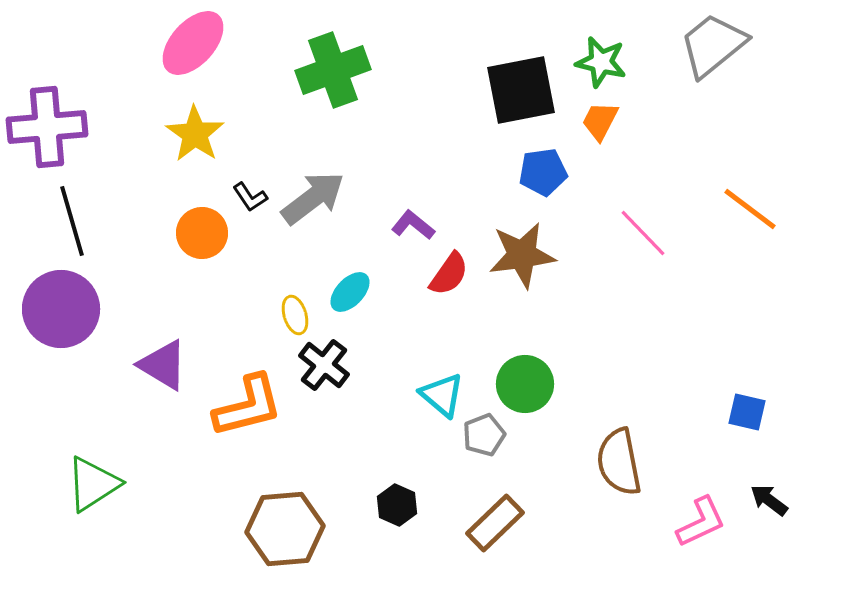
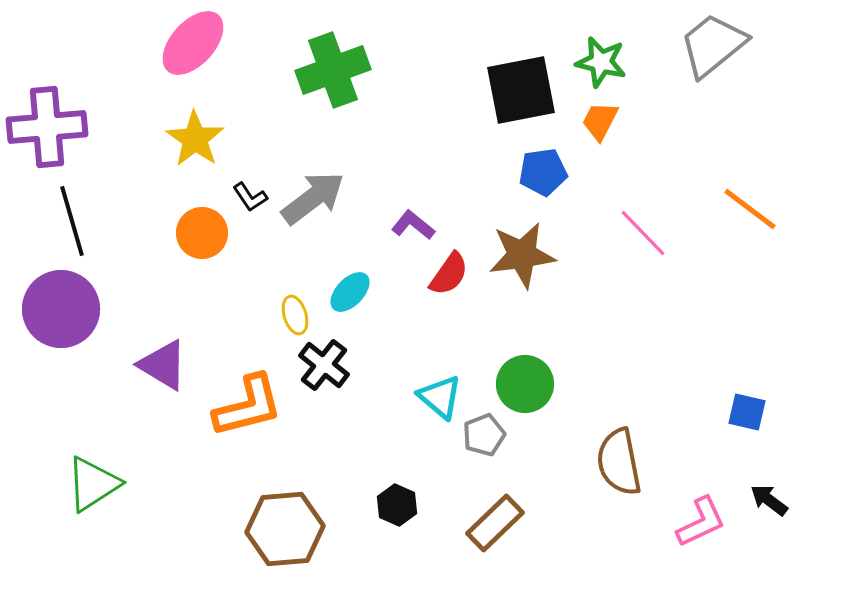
yellow star: moved 5 px down
cyan triangle: moved 2 px left, 2 px down
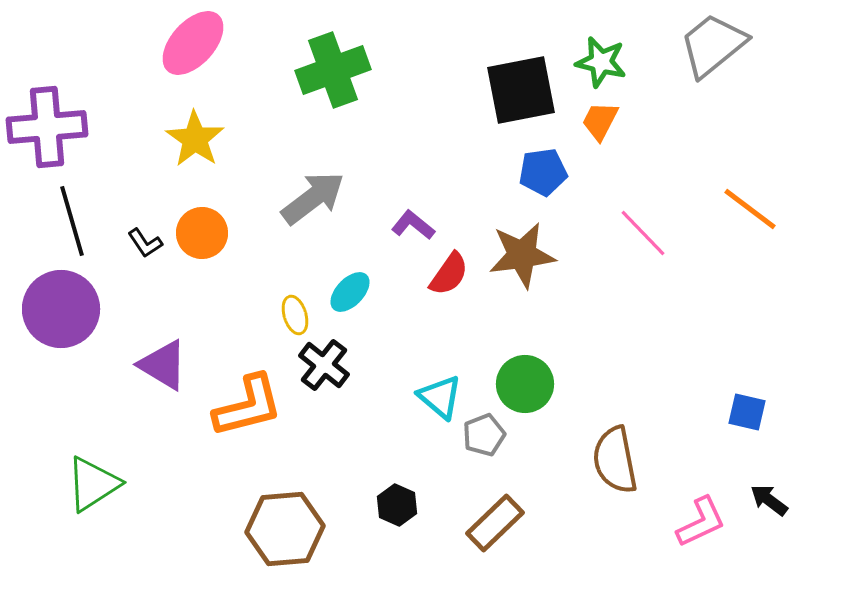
black L-shape: moved 105 px left, 46 px down
brown semicircle: moved 4 px left, 2 px up
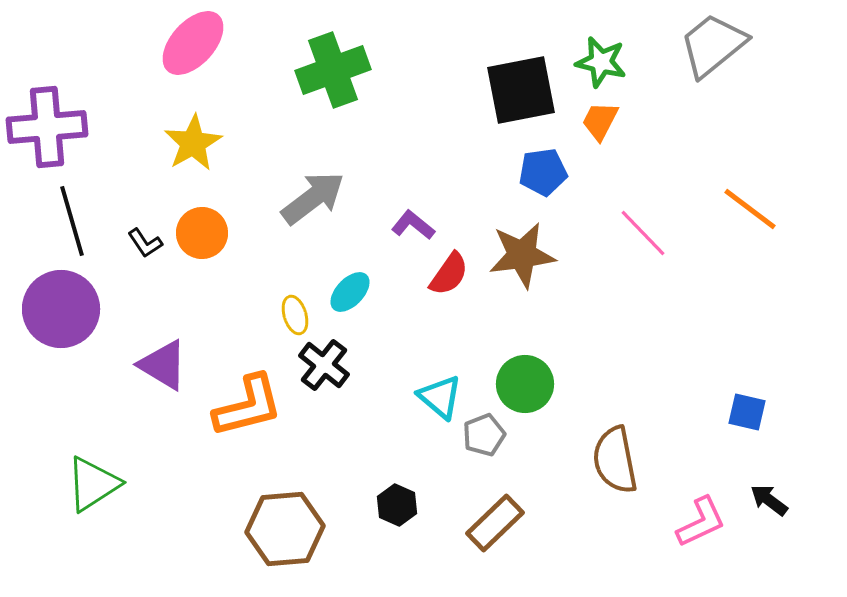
yellow star: moved 2 px left, 4 px down; rotated 8 degrees clockwise
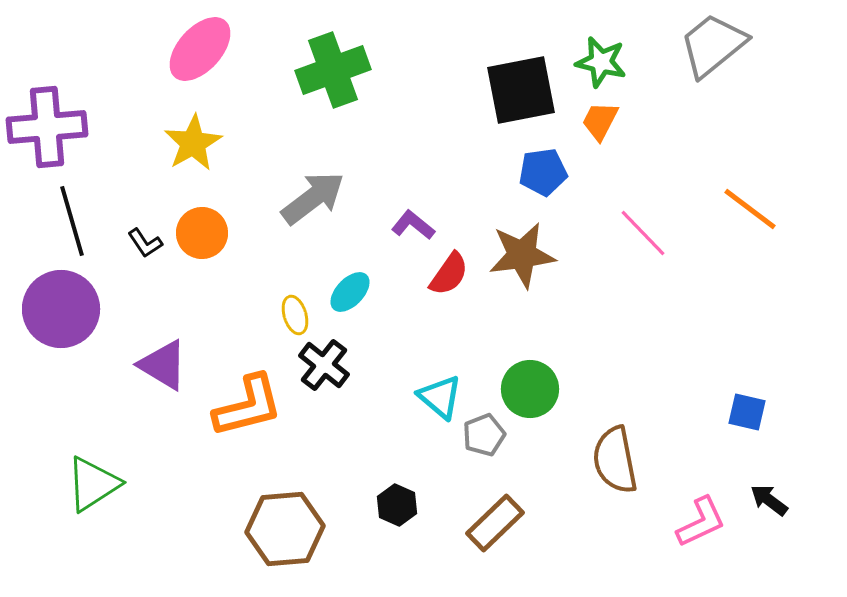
pink ellipse: moved 7 px right, 6 px down
green circle: moved 5 px right, 5 px down
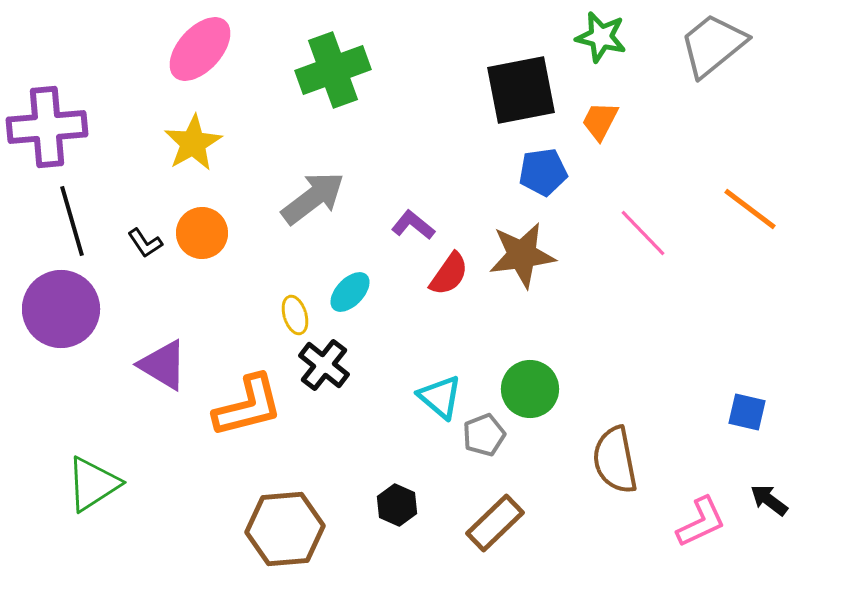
green star: moved 25 px up
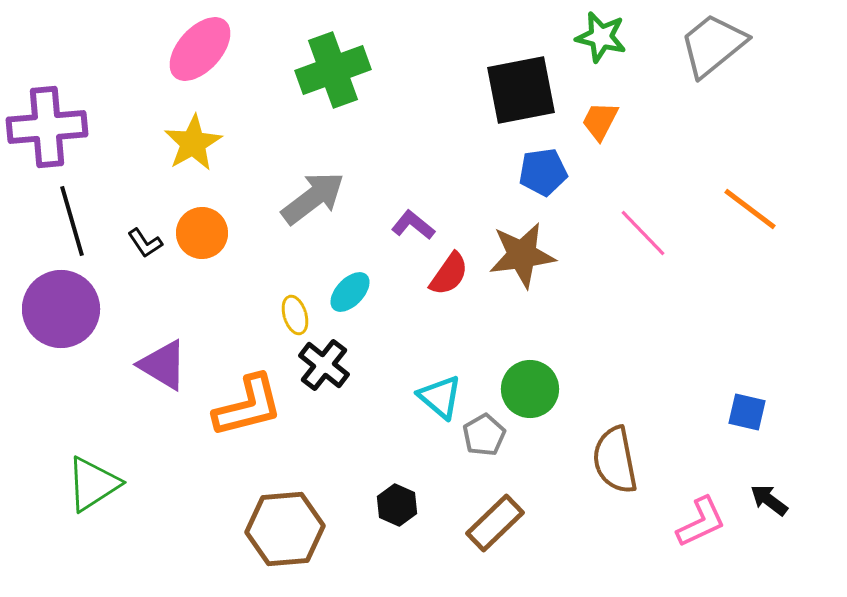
gray pentagon: rotated 9 degrees counterclockwise
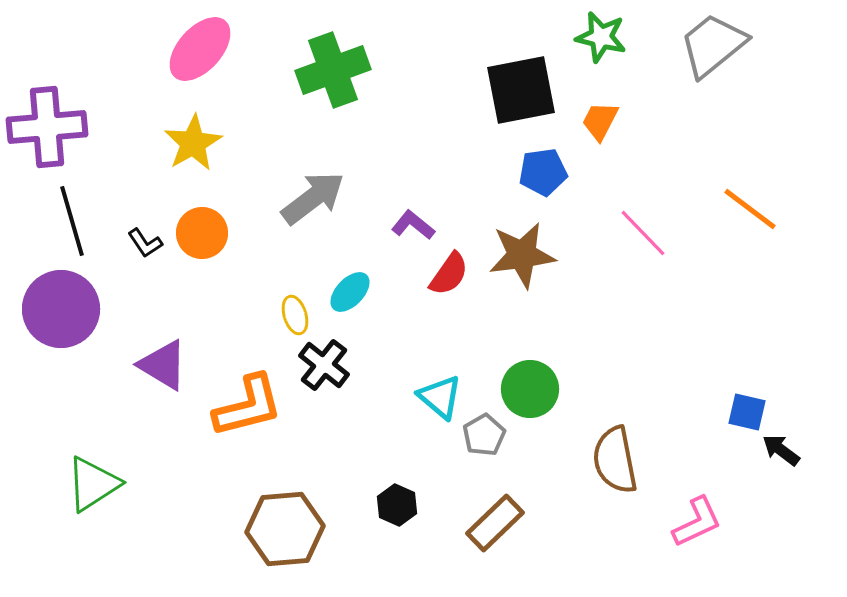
black arrow: moved 12 px right, 50 px up
pink L-shape: moved 4 px left
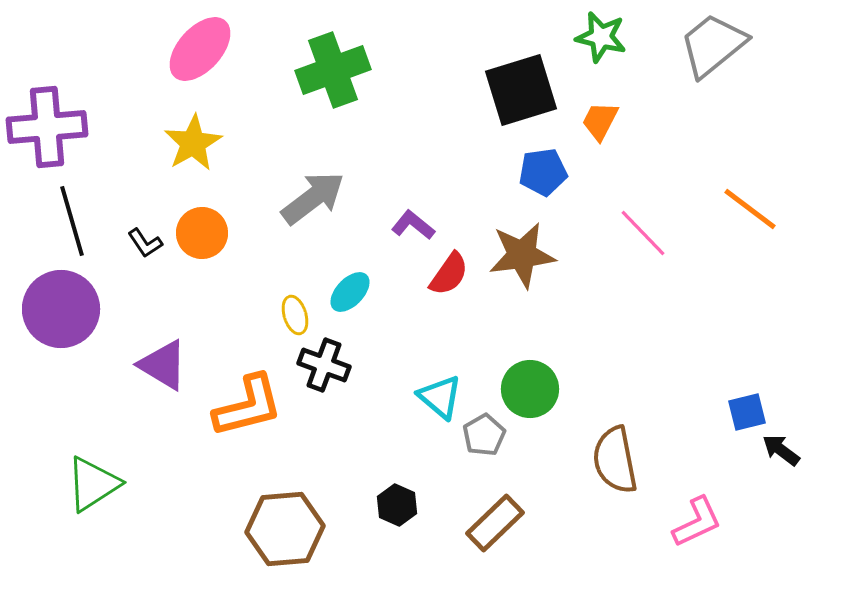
black square: rotated 6 degrees counterclockwise
black cross: rotated 18 degrees counterclockwise
blue square: rotated 27 degrees counterclockwise
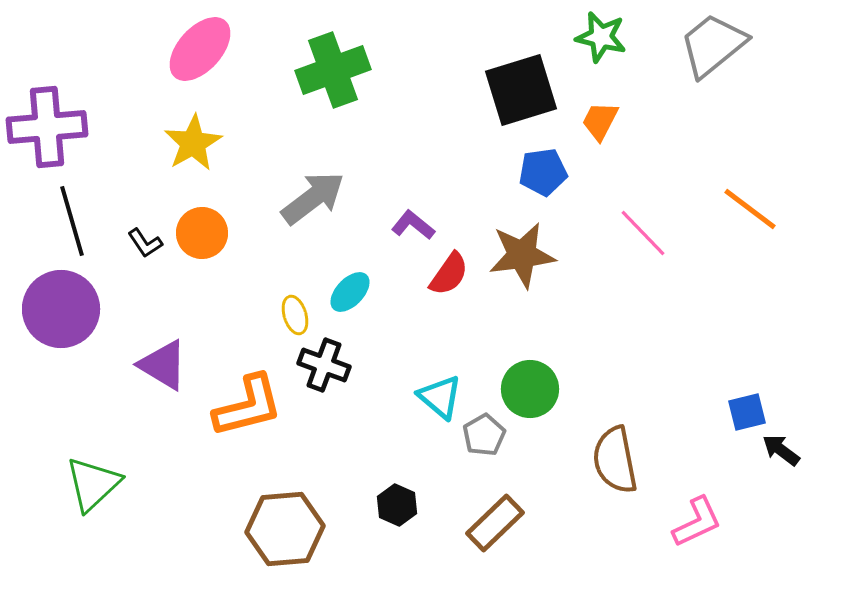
green triangle: rotated 10 degrees counterclockwise
